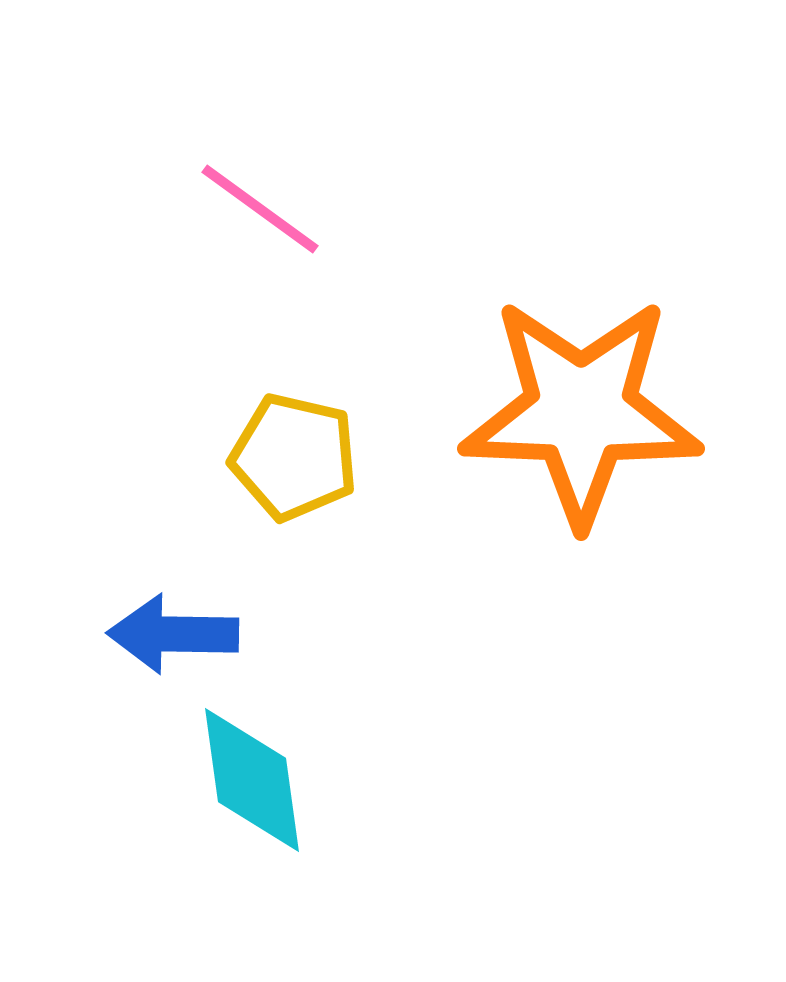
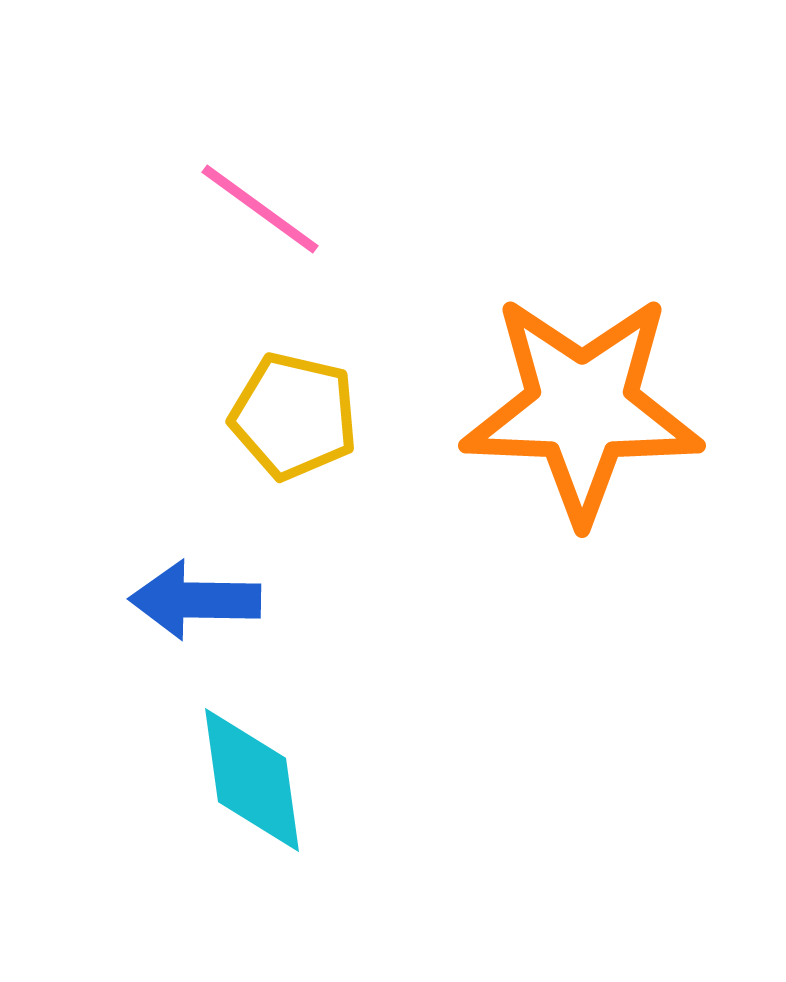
orange star: moved 1 px right, 3 px up
yellow pentagon: moved 41 px up
blue arrow: moved 22 px right, 34 px up
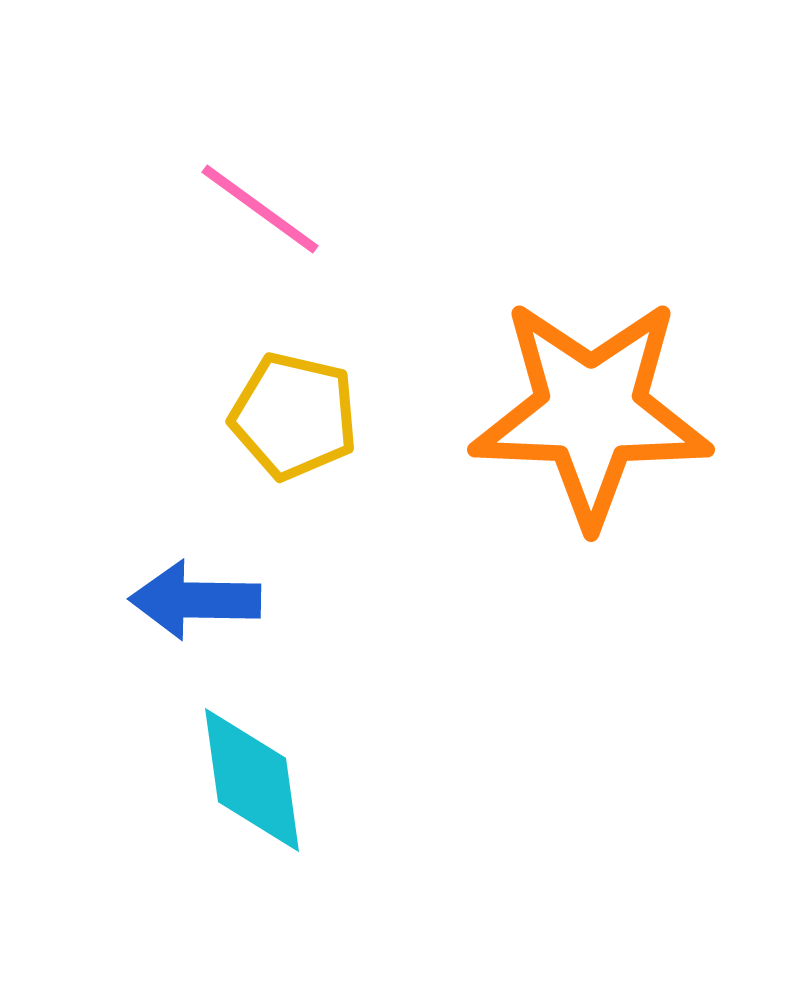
orange star: moved 9 px right, 4 px down
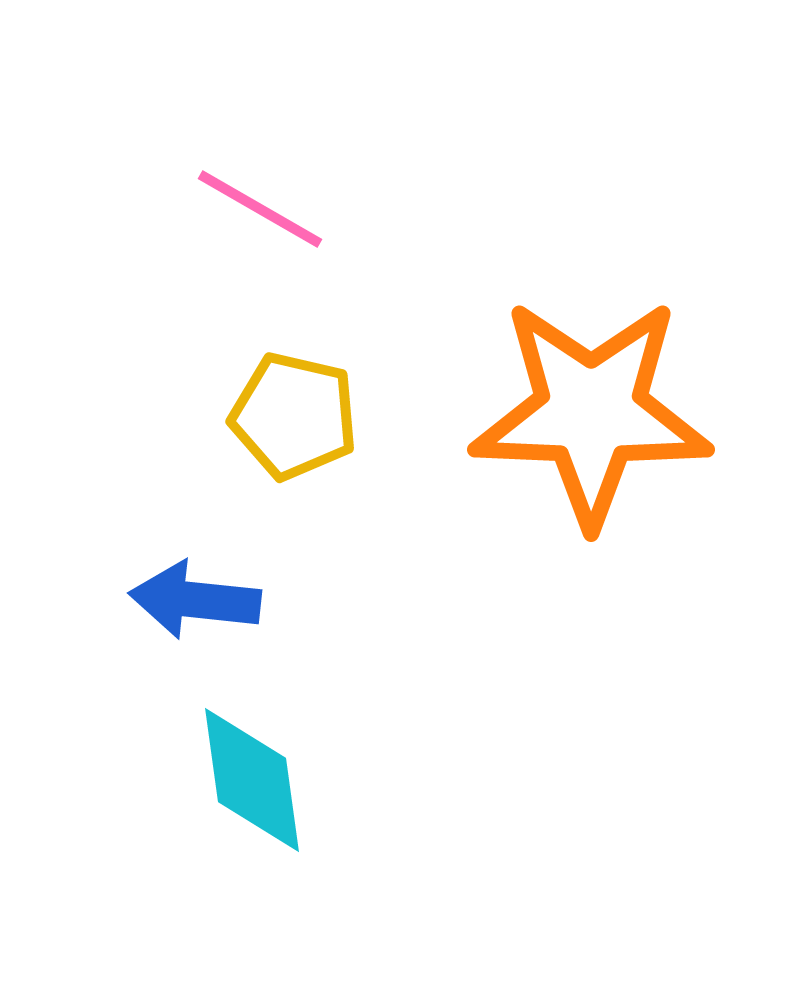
pink line: rotated 6 degrees counterclockwise
blue arrow: rotated 5 degrees clockwise
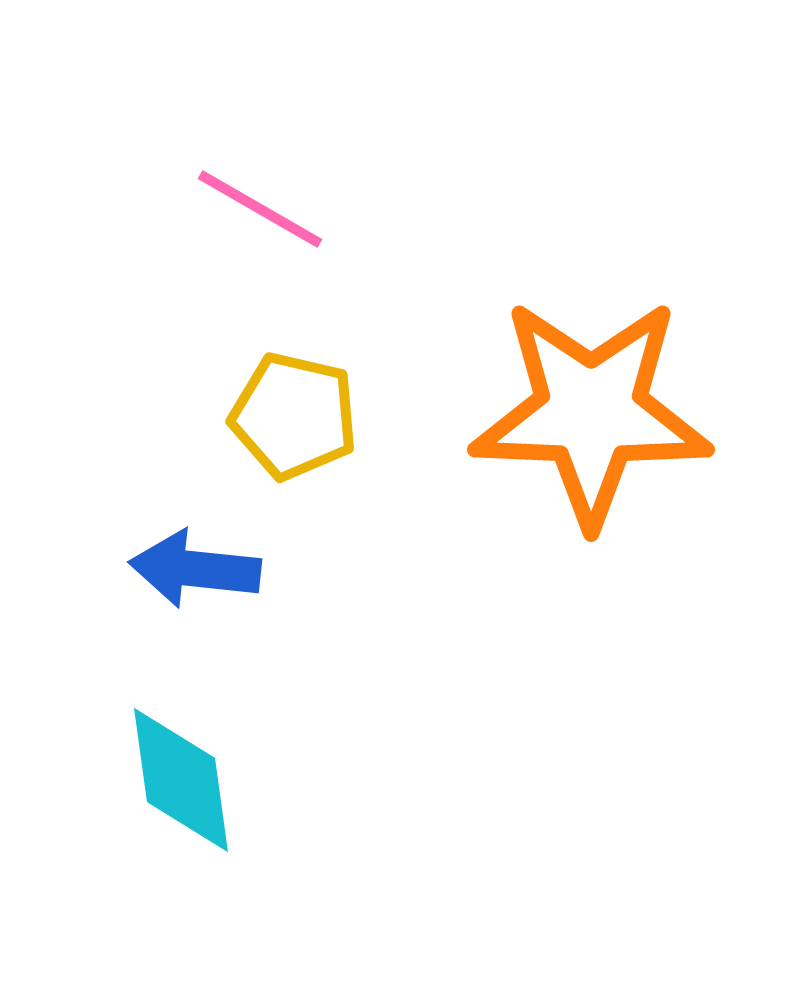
blue arrow: moved 31 px up
cyan diamond: moved 71 px left
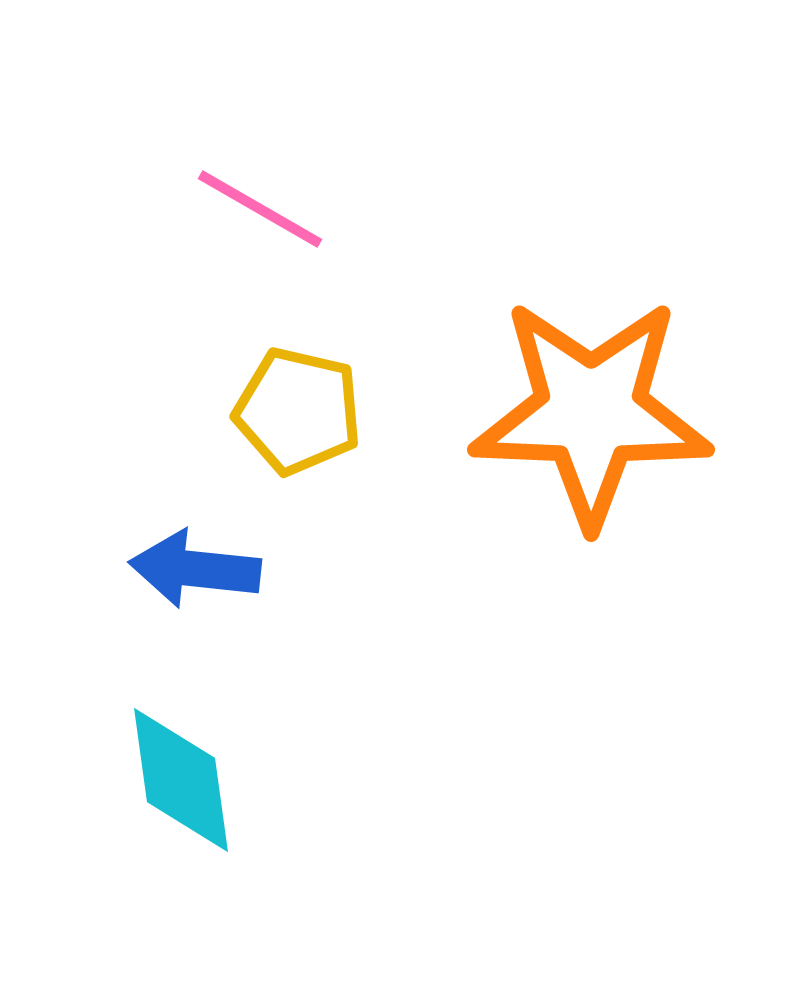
yellow pentagon: moved 4 px right, 5 px up
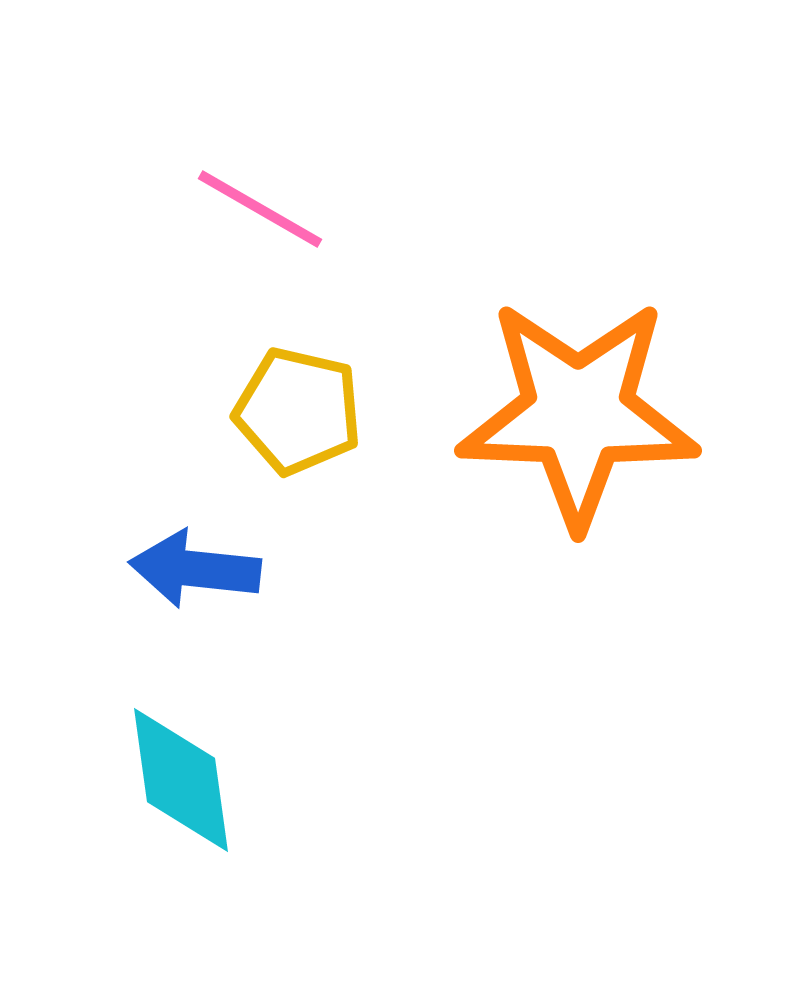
orange star: moved 13 px left, 1 px down
